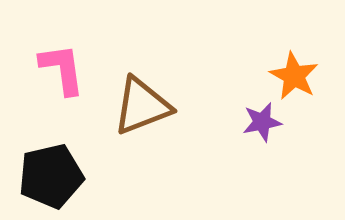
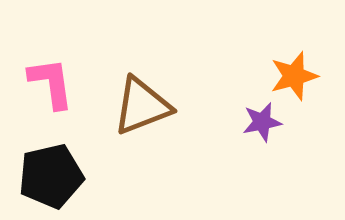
pink L-shape: moved 11 px left, 14 px down
orange star: rotated 27 degrees clockwise
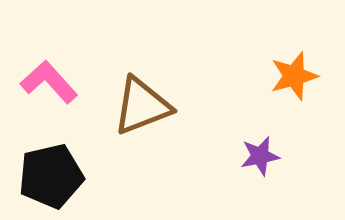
pink L-shape: moved 2 px left, 1 px up; rotated 34 degrees counterclockwise
purple star: moved 2 px left, 34 px down
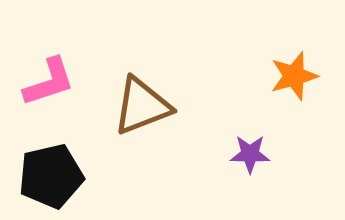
pink L-shape: rotated 114 degrees clockwise
purple star: moved 10 px left, 2 px up; rotated 12 degrees clockwise
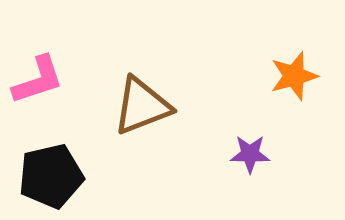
pink L-shape: moved 11 px left, 2 px up
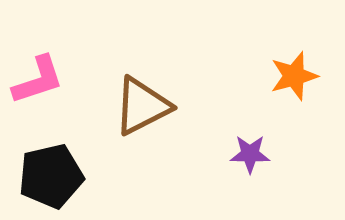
brown triangle: rotated 6 degrees counterclockwise
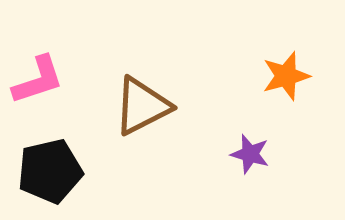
orange star: moved 8 px left
purple star: rotated 15 degrees clockwise
black pentagon: moved 1 px left, 5 px up
